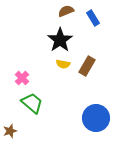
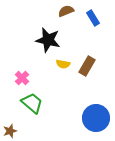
black star: moved 12 px left; rotated 25 degrees counterclockwise
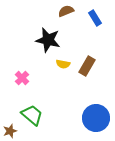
blue rectangle: moved 2 px right
green trapezoid: moved 12 px down
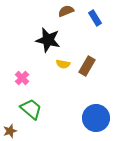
green trapezoid: moved 1 px left, 6 px up
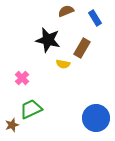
brown rectangle: moved 5 px left, 18 px up
green trapezoid: rotated 65 degrees counterclockwise
brown star: moved 2 px right, 6 px up
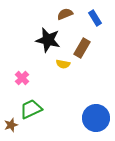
brown semicircle: moved 1 px left, 3 px down
brown star: moved 1 px left
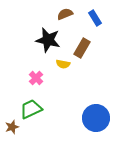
pink cross: moved 14 px right
brown star: moved 1 px right, 2 px down
